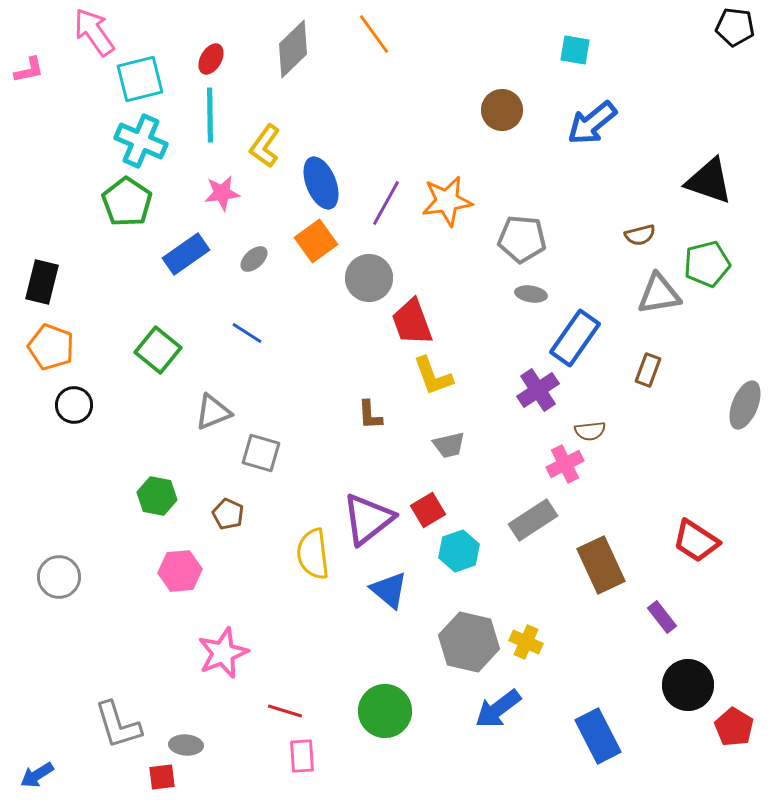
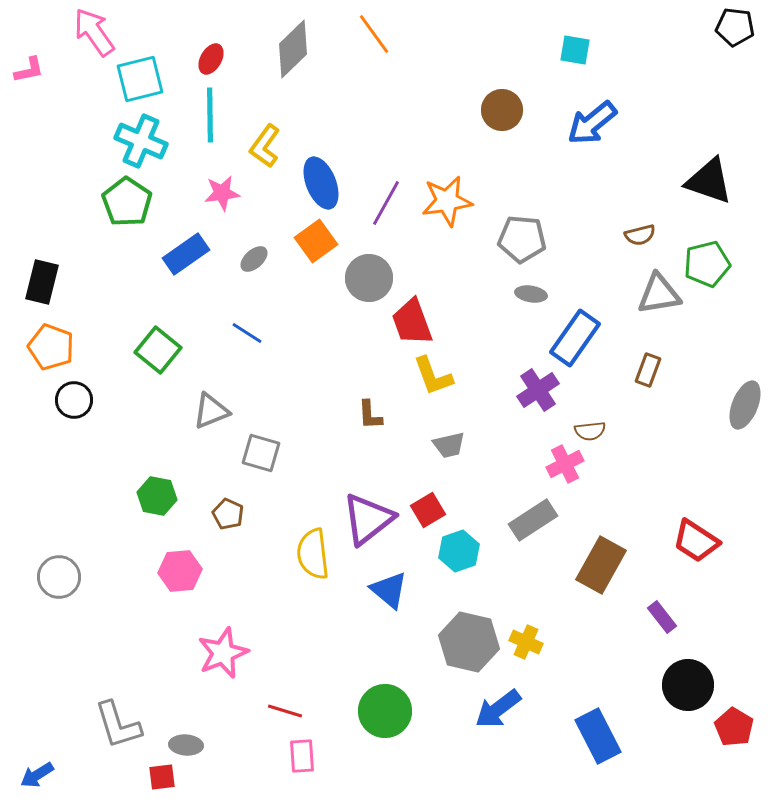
black circle at (74, 405): moved 5 px up
gray triangle at (213, 412): moved 2 px left, 1 px up
brown rectangle at (601, 565): rotated 54 degrees clockwise
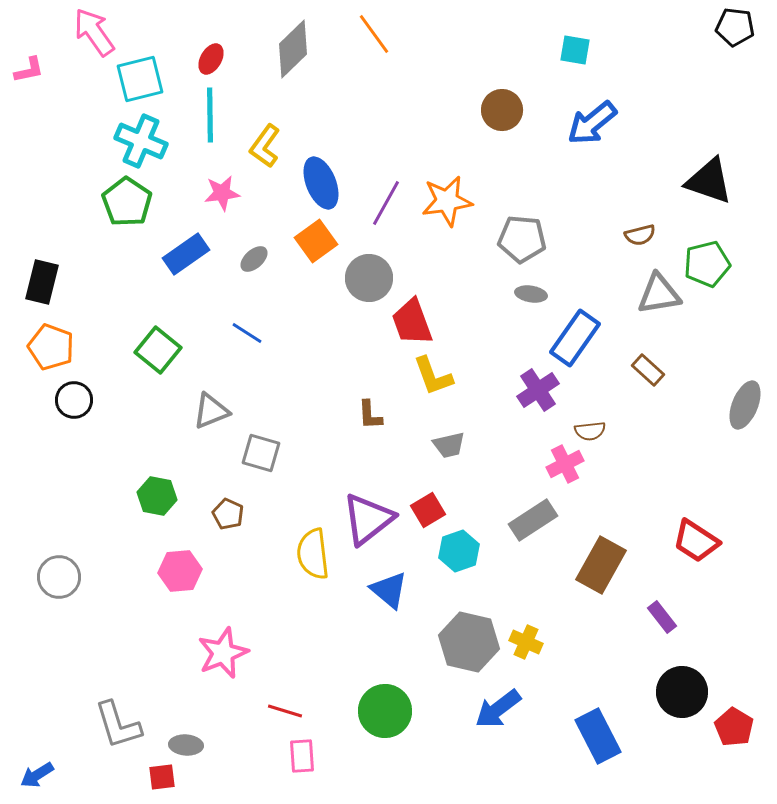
brown rectangle at (648, 370): rotated 68 degrees counterclockwise
black circle at (688, 685): moved 6 px left, 7 px down
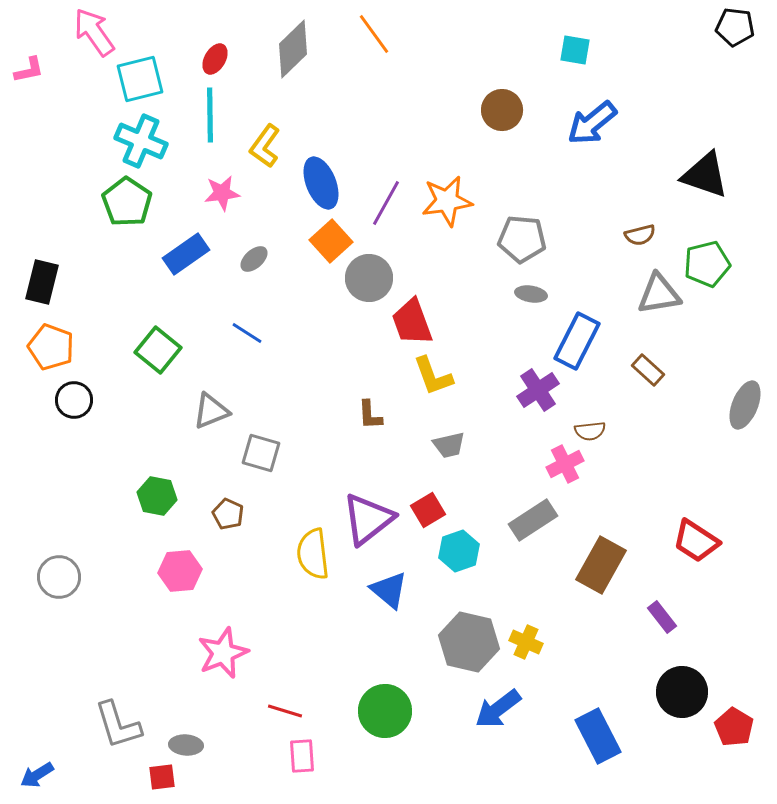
red ellipse at (211, 59): moved 4 px right
black triangle at (709, 181): moved 4 px left, 6 px up
orange square at (316, 241): moved 15 px right; rotated 6 degrees counterclockwise
blue rectangle at (575, 338): moved 2 px right, 3 px down; rotated 8 degrees counterclockwise
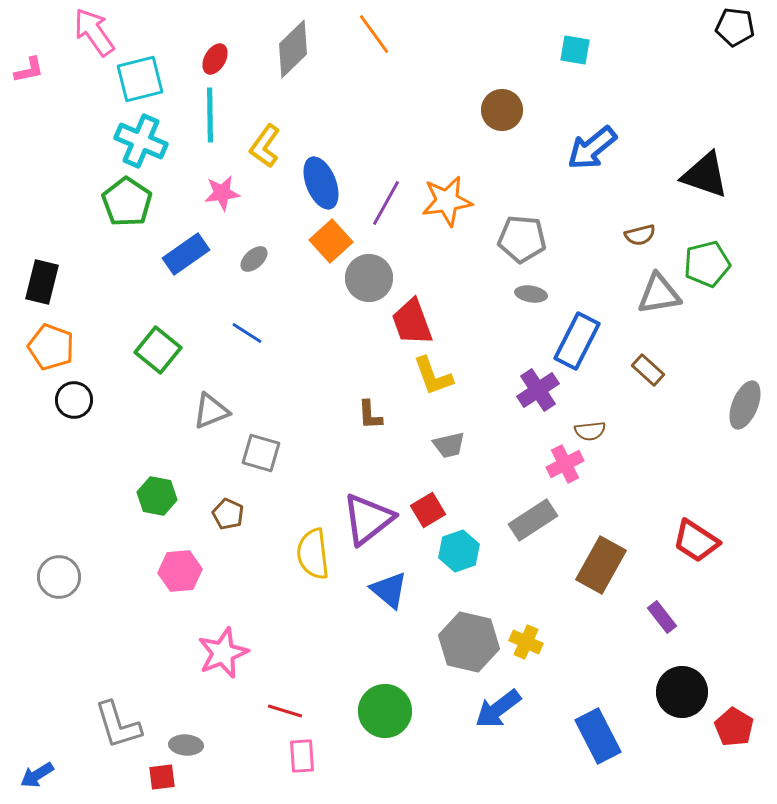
blue arrow at (592, 123): moved 25 px down
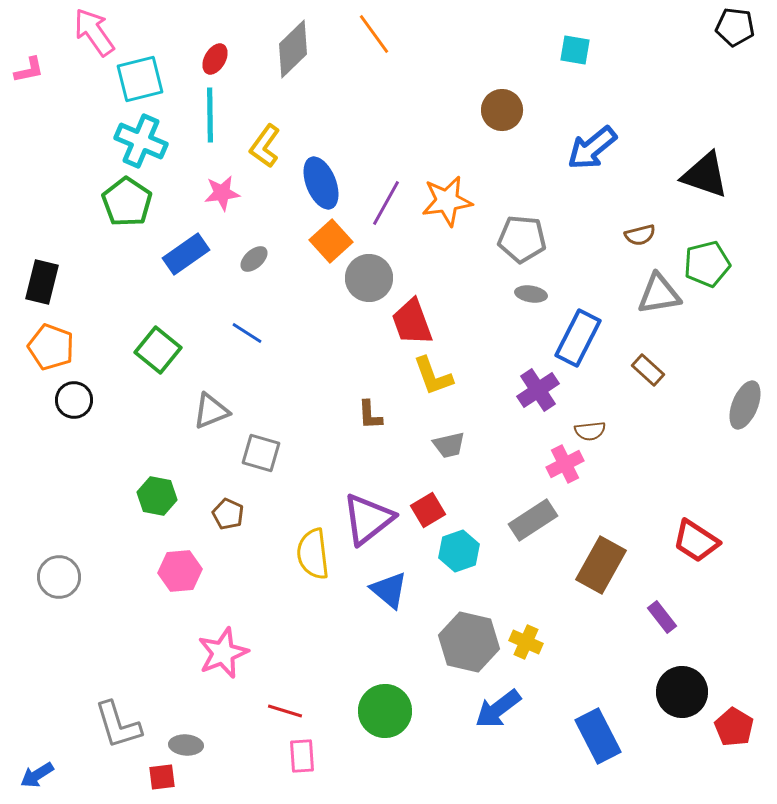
blue rectangle at (577, 341): moved 1 px right, 3 px up
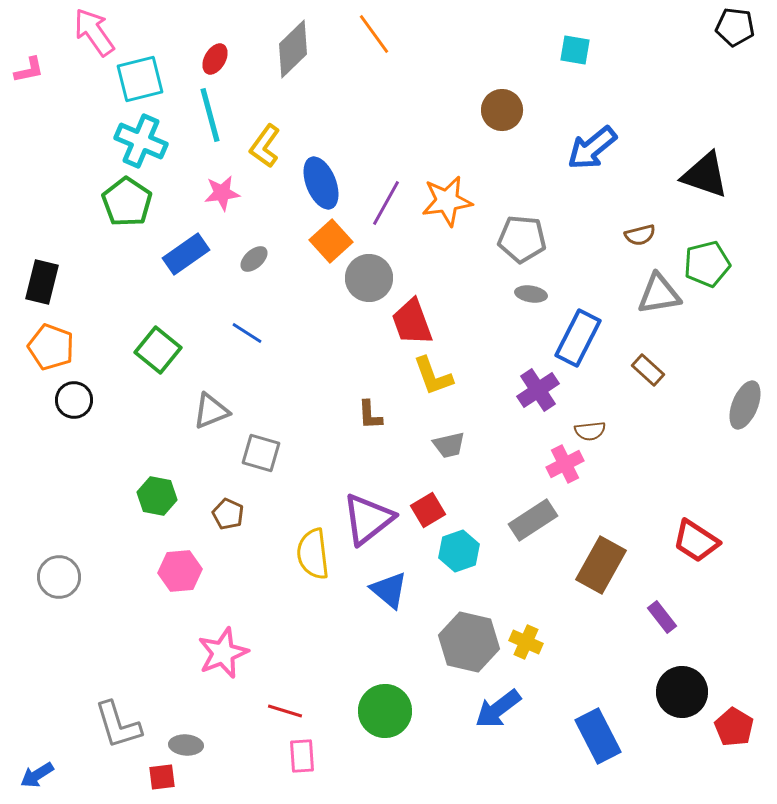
cyan line at (210, 115): rotated 14 degrees counterclockwise
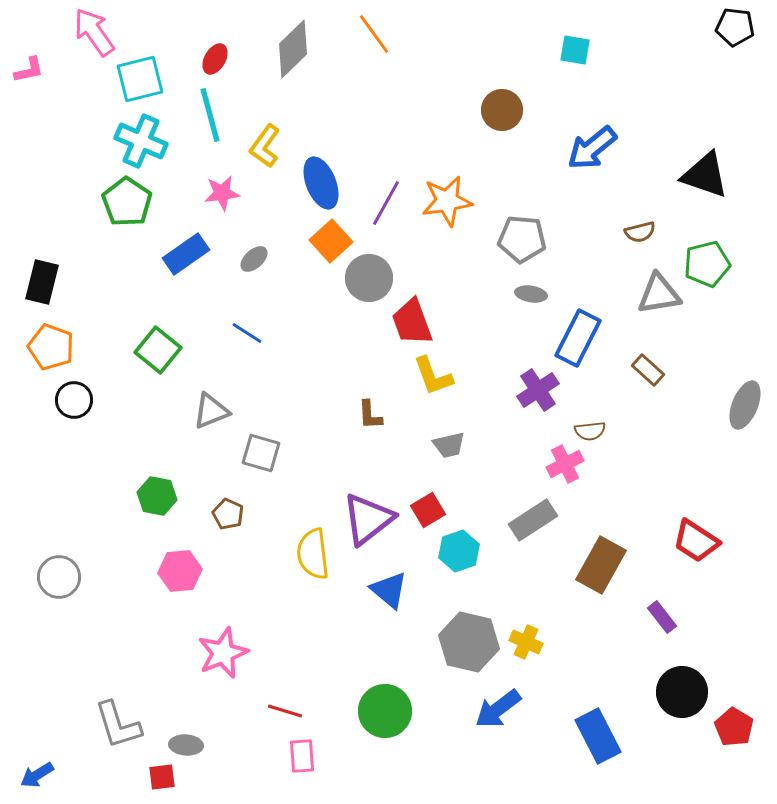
brown semicircle at (640, 235): moved 3 px up
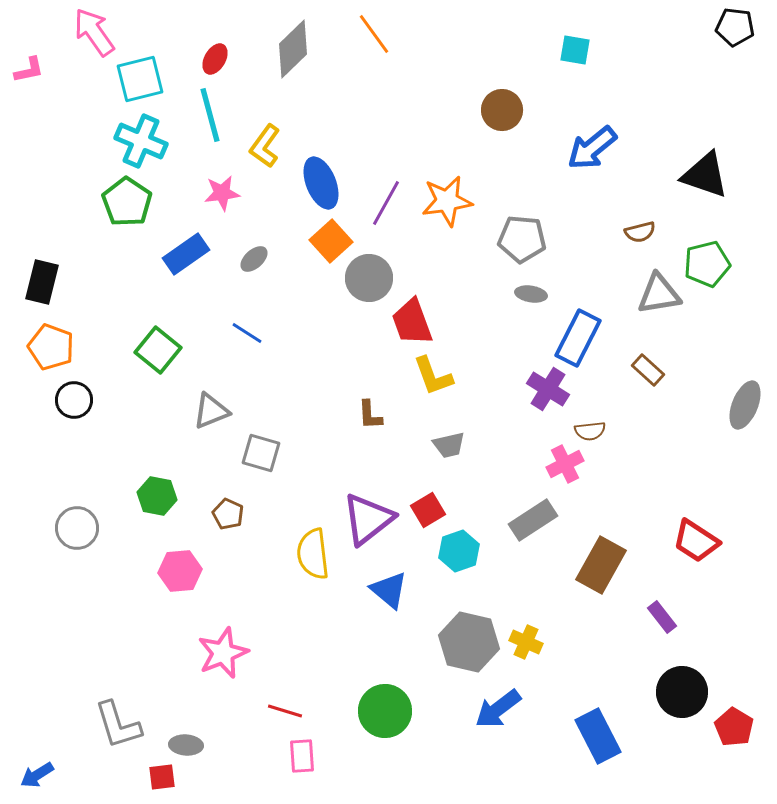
purple cross at (538, 390): moved 10 px right, 1 px up; rotated 24 degrees counterclockwise
gray circle at (59, 577): moved 18 px right, 49 px up
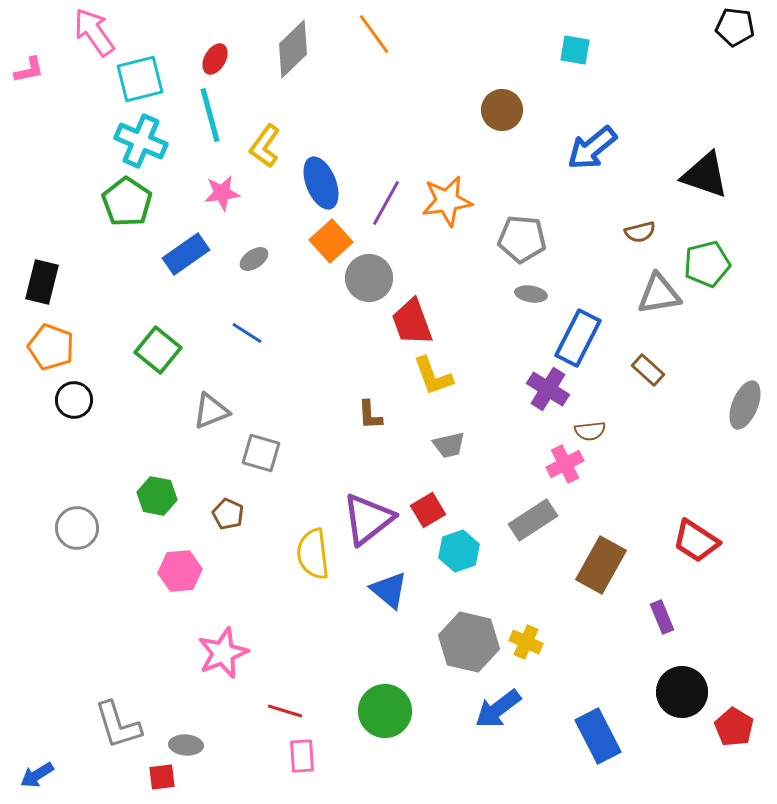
gray ellipse at (254, 259): rotated 8 degrees clockwise
purple rectangle at (662, 617): rotated 16 degrees clockwise
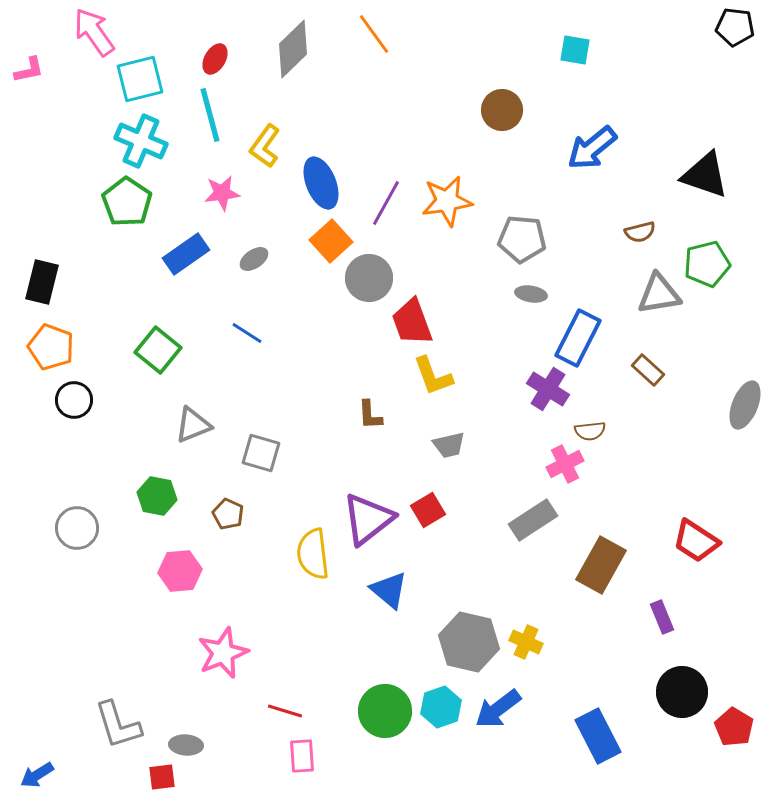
gray triangle at (211, 411): moved 18 px left, 14 px down
cyan hexagon at (459, 551): moved 18 px left, 156 px down
